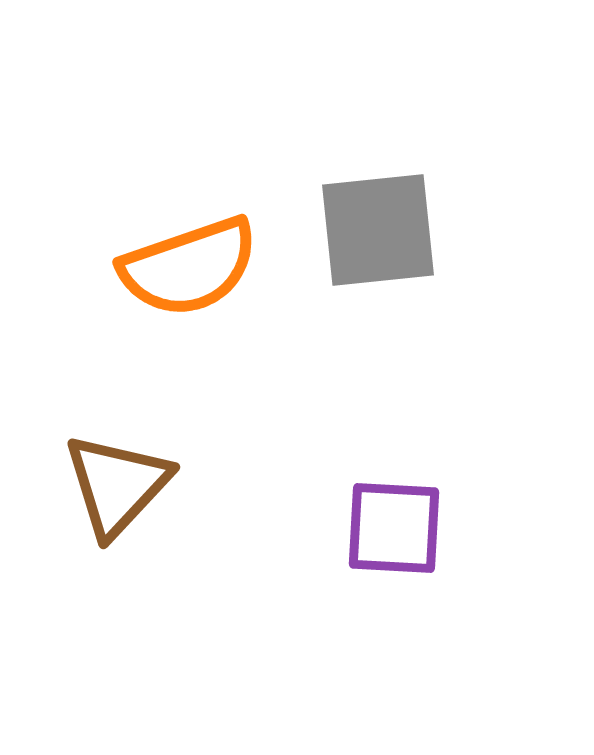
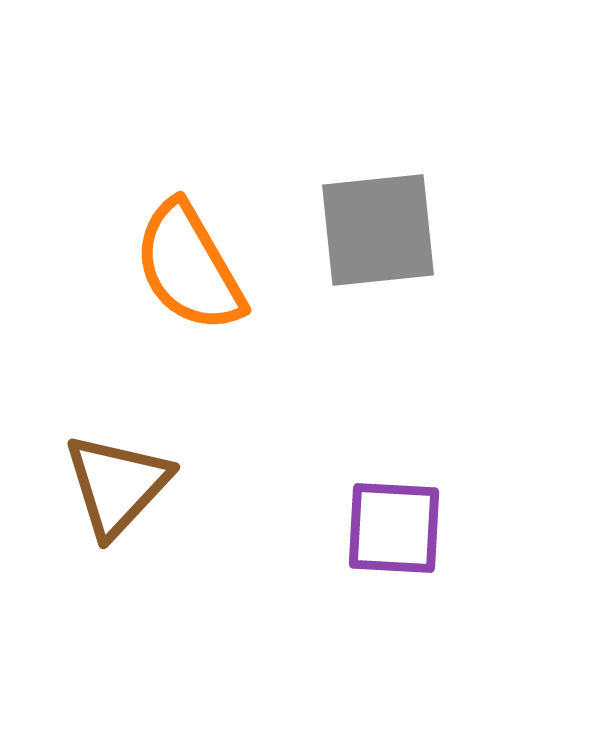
orange semicircle: rotated 79 degrees clockwise
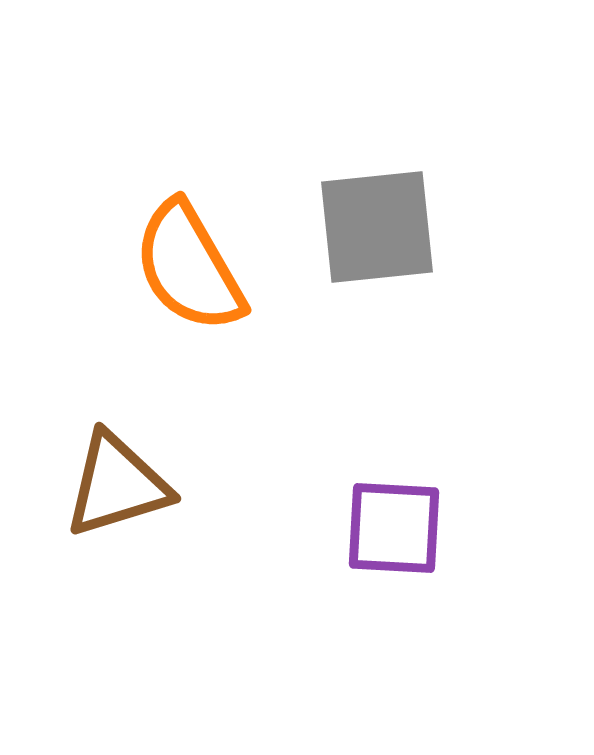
gray square: moved 1 px left, 3 px up
brown triangle: rotated 30 degrees clockwise
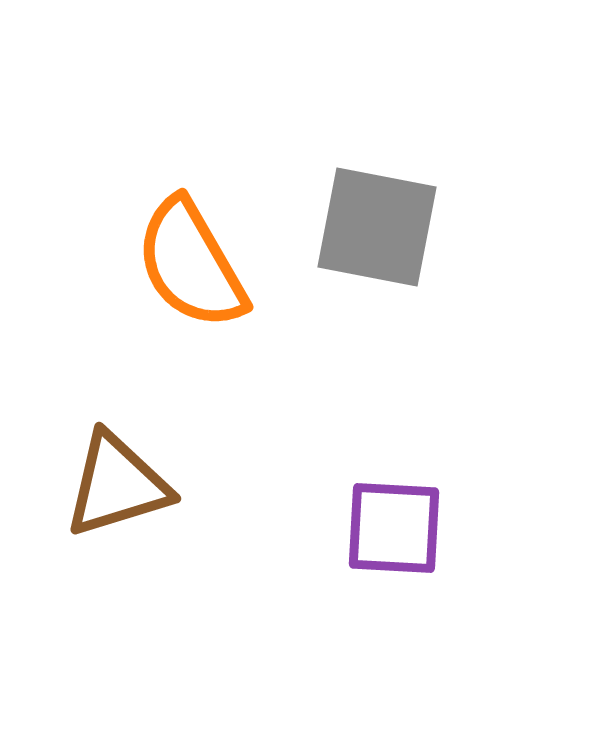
gray square: rotated 17 degrees clockwise
orange semicircle: moved 2 px right, 3 px up
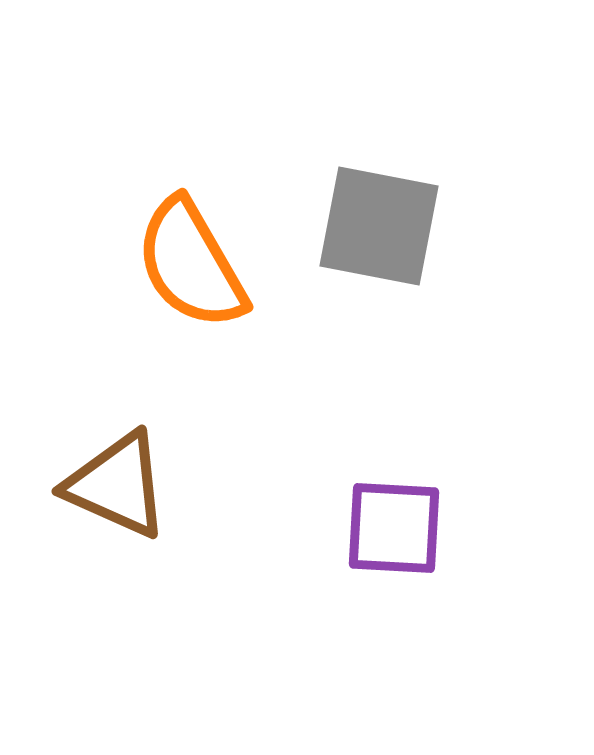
gray square: moved 2 px right, 1 px up
brown triangle: rotated 41 degrees clockwise
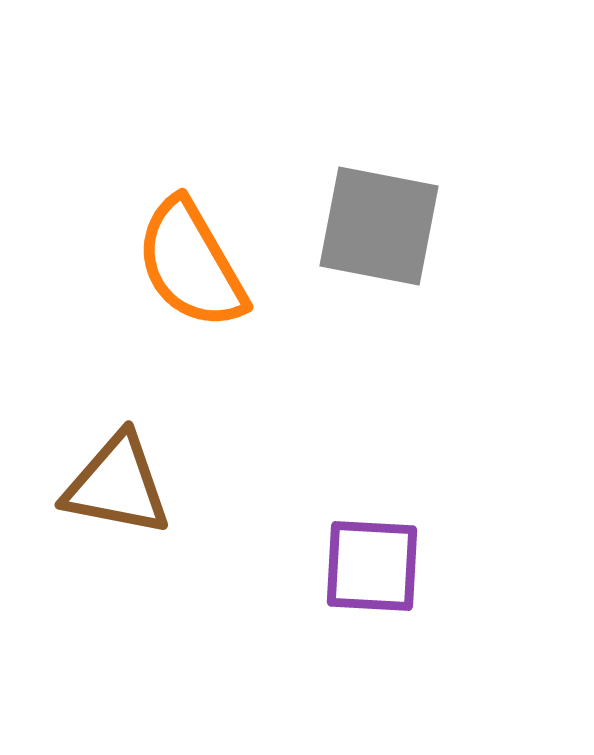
brown triangle: rotated 13 degrees counterclockwise
purple square: moved 22 px left, 38 px down
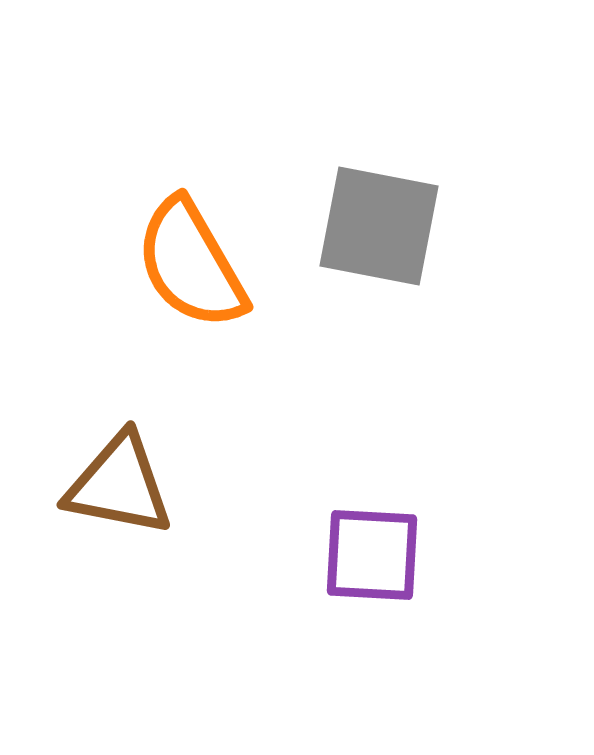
brown triangle: moved 2 px right
purple square: moved 11 px up
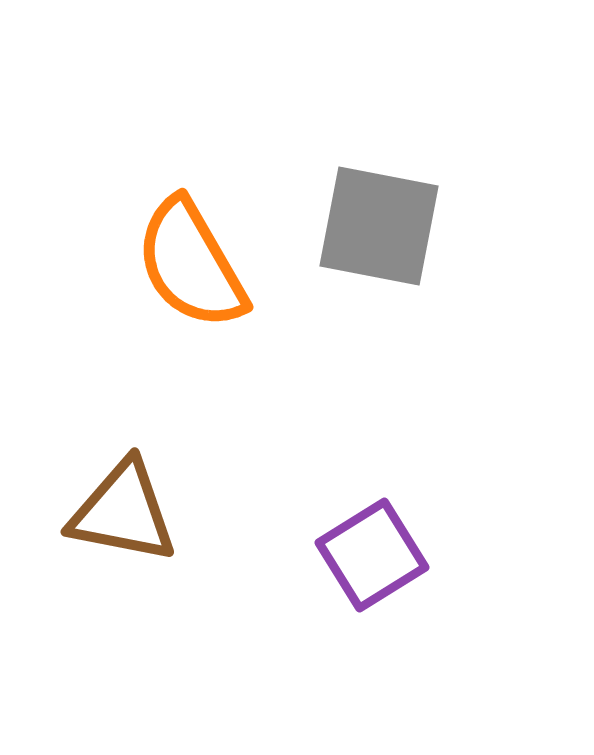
brown triangle: moved 4 px right, 27 px down
purple square: rotated 35 degrees counterclockwise
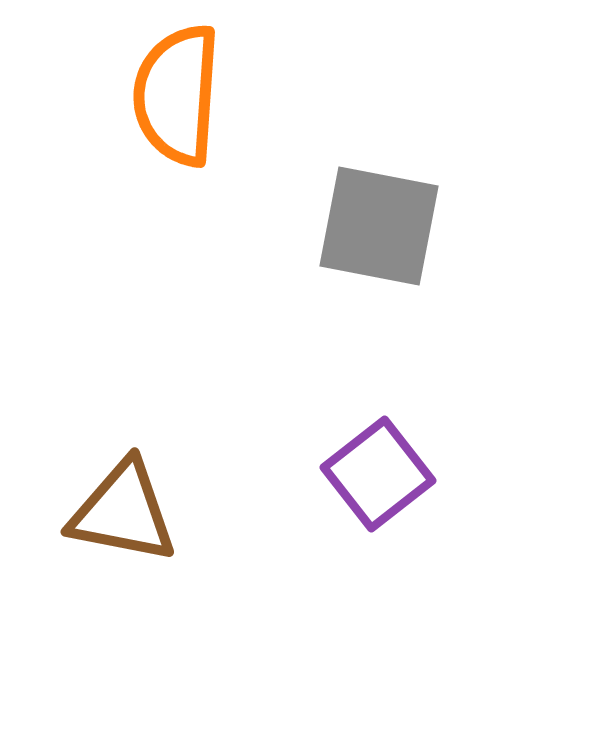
orange semicircle: moved 14 px left, 169 px up; rotated 34 degrees clockwise
purple square: moved 6 px right, 81 px up; rotated 6 degrees counterclockwise
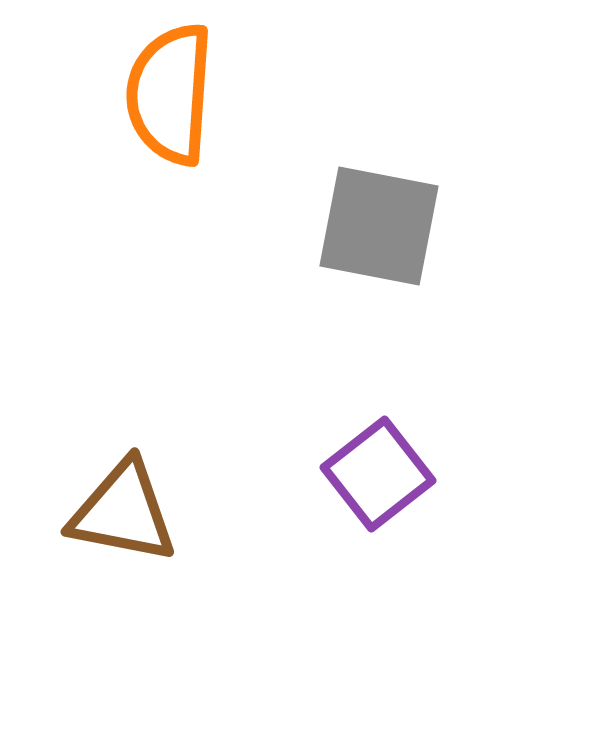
orange semicircle: moved 7 px left, 1 px up
